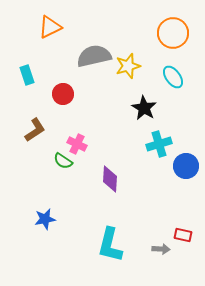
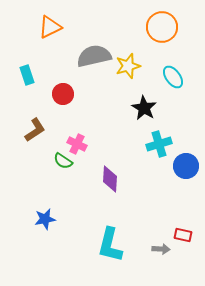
orange circle: moved 11 px left, 6 px up
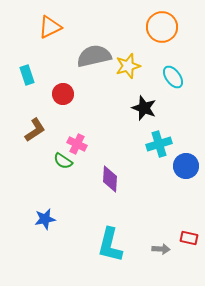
black star: rotated 10 degrees counterclockwise
red rectangle: moved 6 px right, 3 px down
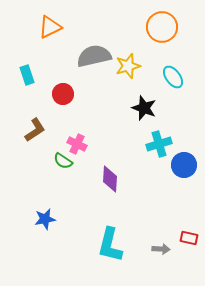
blue circle: moved 2 px left, 1 px up
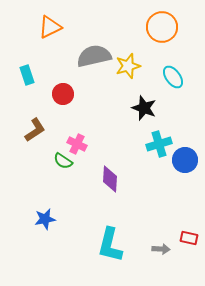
blue circle: moved 1 px right, 5 px up
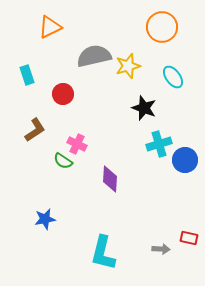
cyan L-shape: moved 7 px left, 8 px down
